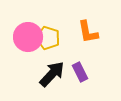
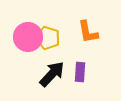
purple rectangle: rotated 30 degrees clockwise
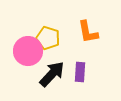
pink circle: moved 14 px down
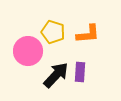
orange L-shape: moved 2 px down; rotated 85 degrees counterclockwise
yellow pentagon: moved 5 px right, 6 px up
black arrow: moved 4 px right, 1 px down
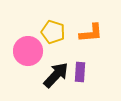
orange L-shape: moved 3 px right, 1 px up
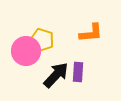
yellow pentagon: moved 11 px left, 8 px down
pink circle: moved 2 px left
purple rectangle: moved 2 px left
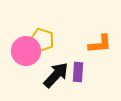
orange L-shape: moved 9 px right, 11 px down
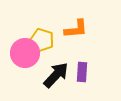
orange L-shape: moved 24 px left, 15 px up
pink circle: moved 1 px left, 2 px down
purple rectangle: moved 4 px right
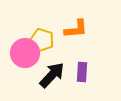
black arrow: moved 4 px left
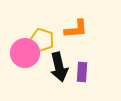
black arrow: moved 7 px right, 8 px up; rotated 124 degrees clockwise
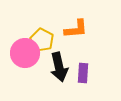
yellow pentagon: rotated 10 degrees clockwise
purple rectangle: moved 1 px right, 1 px down
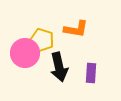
orange L-shape: rotated 15 degrees clockwise
yellow pentagon: rotated 10 degrees counterclockwise
purple rectangle: moved 8 px right
